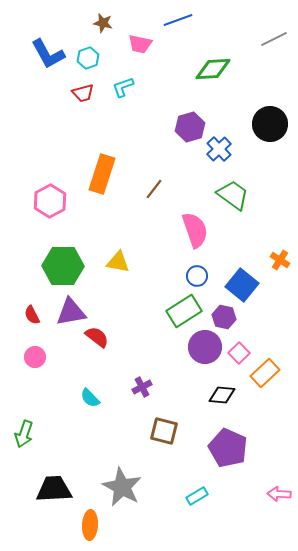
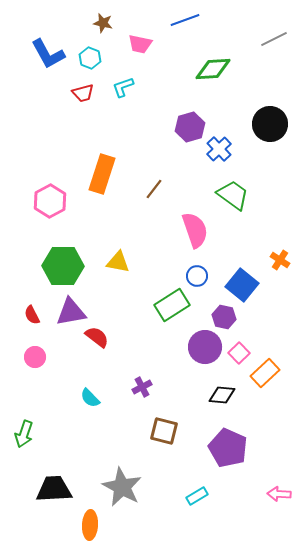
blue line at (178, 20): moved 7 px right
cyan hexagon at (88, 58): moved 2 px right; rotated 20 degrees counterclockwise
green rectangle at (184, 311): moved 12 px left, 6 px up
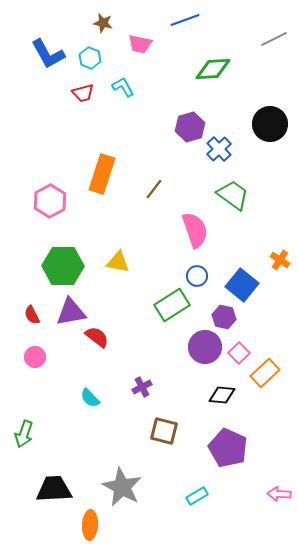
cyan L-shape at (123, 87): rotated 80 degrees clockwise
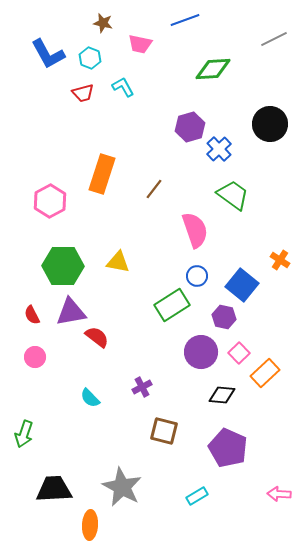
purple circle at (205, 347): moved 4 px left, 5 px down
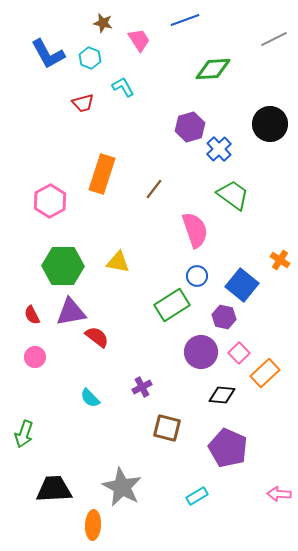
pink trapezoid at (140, 44): moved 1 px left, 4 px up; rotated 135 degrees counterclockwise
red trapezoid at (83, 93): moved 10 px down
brown square at (164, 431): moved 3 px right, 3 px up
orange ellipse at (90, 525): moved 3 px right
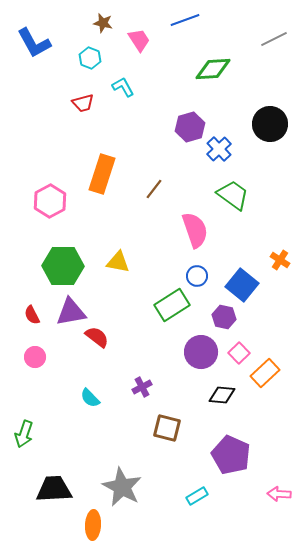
blue L-shape at (48, 54): moved 14 px left, 11 px up
purple pentagon at (228, 448): moved 3 px right, 7 px down
